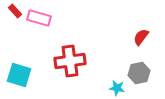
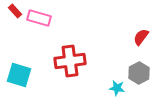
gray hexagon: rotated 15 degrees counterclockwise
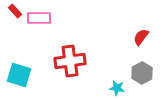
pink rectangle: rotated 15 degrees counterclockwise
gray hexagon: moved 3 px right
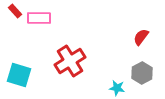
red cross: rotated 24 degrees counterclockwise
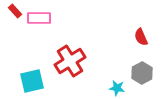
red semicircle: rotated 60 degrees counterclockwise
cyan square: moved 13 px right, 6 px down; rotated 30 degrees counterclockwise
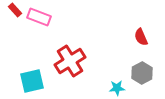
red rectangle: moved 1 px up
pink rectangle: moved 1 px up; rotated 20 degrees clockwise
cyan star: rotated 14 degrees counterclockwise
